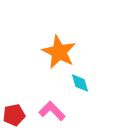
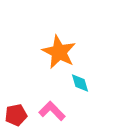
red pentagon: moved 2 px right
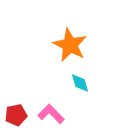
orange star: moved 11 px right, 7 px up
pink L-shape: moved 1 px left, 3 px down
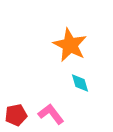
pink L-shape: rotated 8 degrees clockwise
